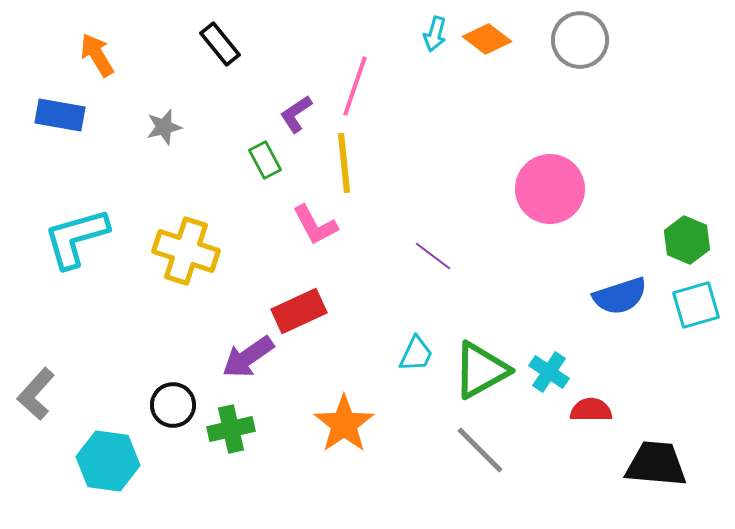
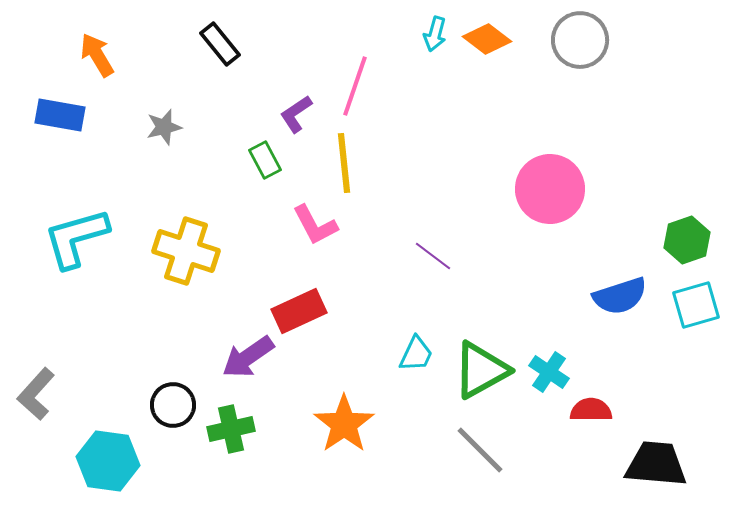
green hexagon: rotated 18 degrees clockwise
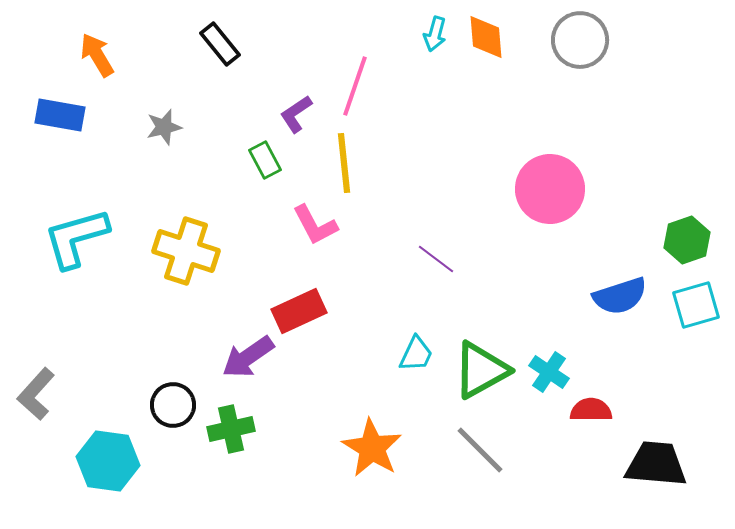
orange diamond: moved 1 px left, 2 px up; rotated 48 degrees clockwise
purple line: moved 3 px right, 3 px down
orange star: moved 28 px right, 24 px down; rotated 6 degrees counterclockwise
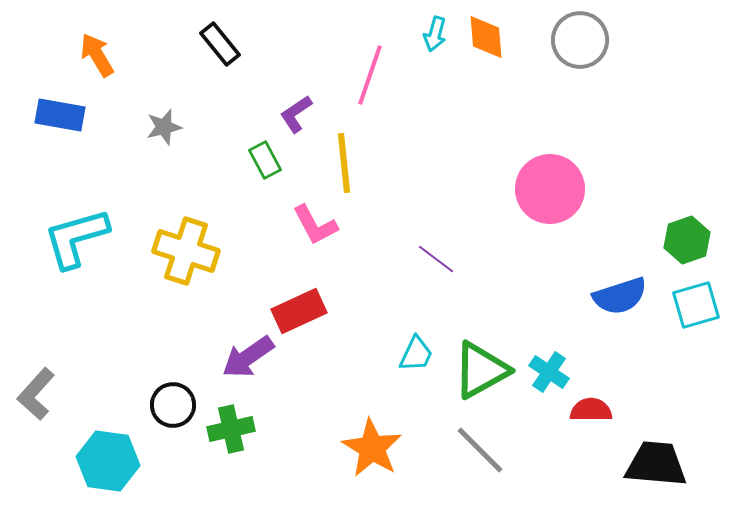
pink line: moved 15 px right, 11 px up
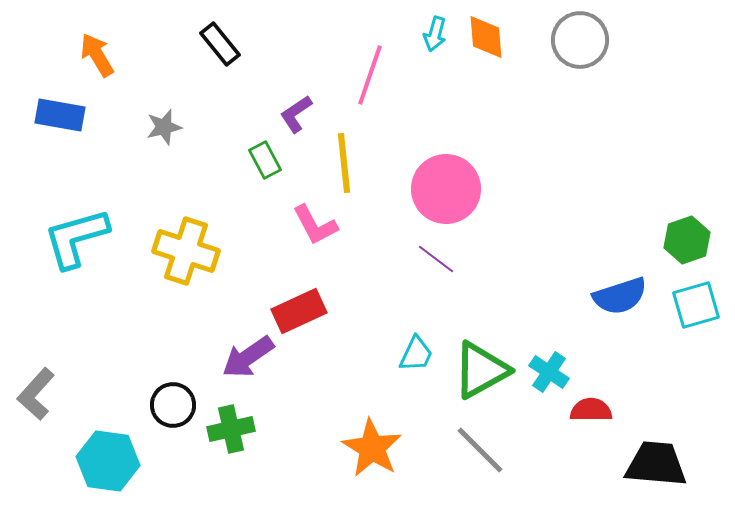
pink circle: moved 104 px left
